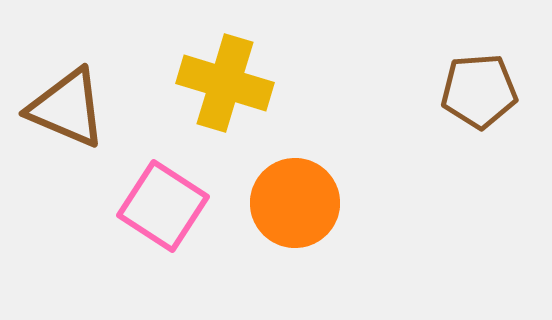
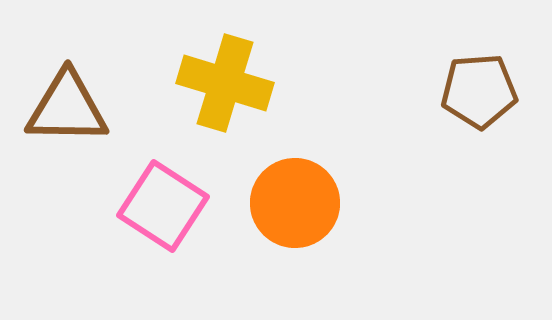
brown triangle: rotated 22 degrees counterclockwise
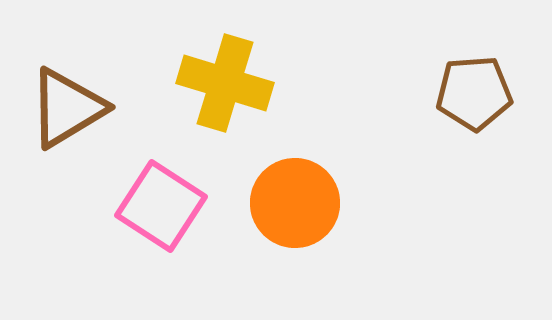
brown pentagon: moved 5 px left, 2 px down
brown triangle: rotated 32 degrees counterclockwise
pink square: moved 2 px left
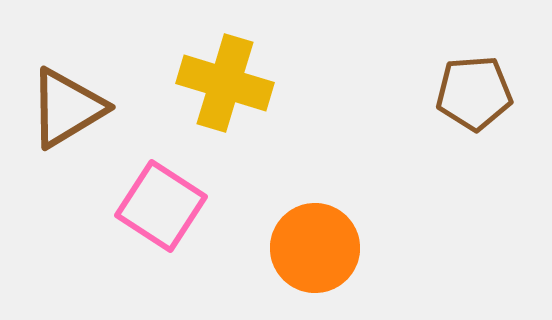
orange circle: moved 20 px right, 45 px down
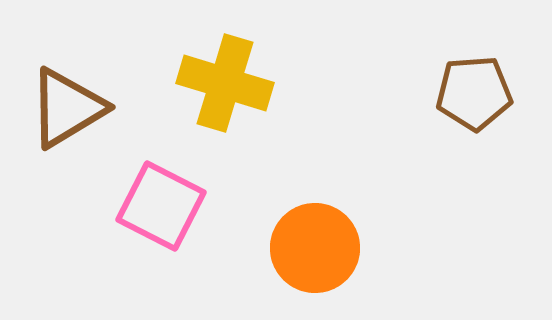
pink square: rotated 6 degrees counterclockwise
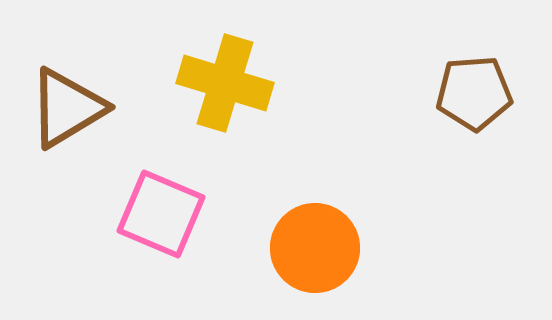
pink square: moved 8 px down; rotated 4 degrees counterclockwise
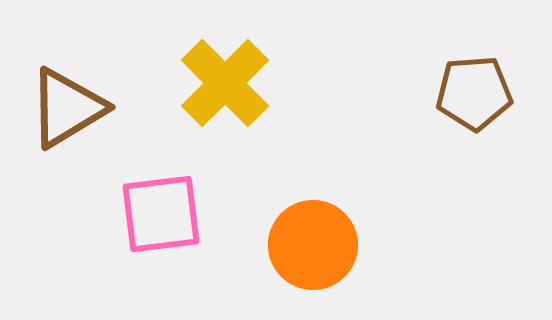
yellow cross: rotated 28 degrees clockwise
pink square: rotated 30 degrees counterclockwise
orange circle: moved 2 px left, 3 px up
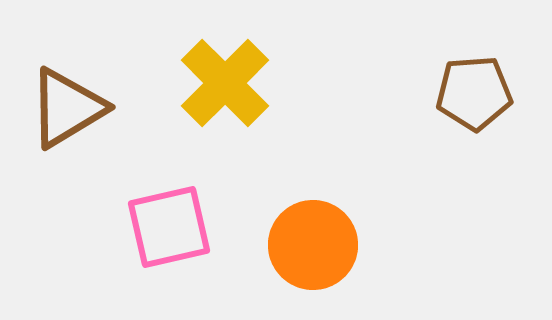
pink square: moved 8 px right, 13 px down; rotated 6 degrees counterclockwise
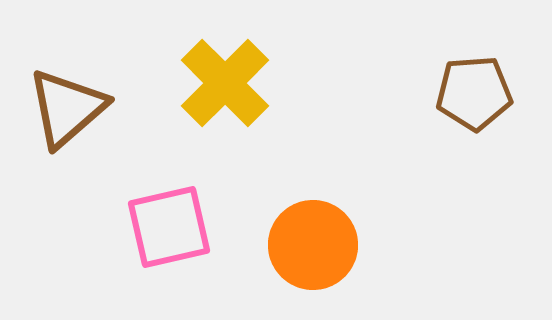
brown triangle: rotated 10 degrees counterclockwise
